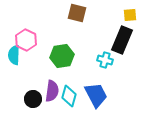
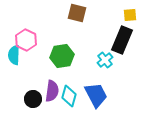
cyan cross: rotated 35 degrees clockwise
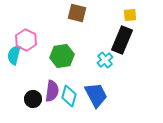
cyan semicircle: rotated 12 degrees clockwise
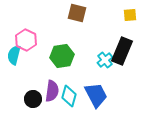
black rectangle: moved 11 px down
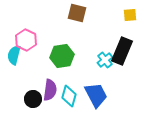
purple semicircle: moved 2 px left, 1 px up
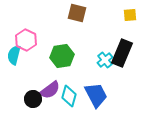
black rectangle: moved 2 px down
purple semicircle: rotated 45 degrees clockwise
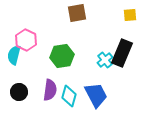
brown square: rotated 24 degrees counterclockwise
purple semicircle: rotated 45 degrees counterclockwise
black circle: moved 14 px left, 7 px up
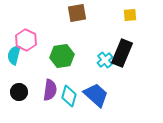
blue trapezoid: rotated 20 degrees counterclockwise
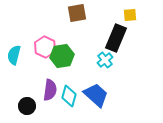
pink hexagon: moved 19 px right, 7 px down
black rectangle: moved 6 px left, 15 px up
black circle: moved 8 px right, 14 px down
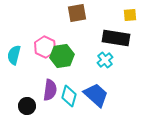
black rectangle: rotated 76 degrees clockwise
